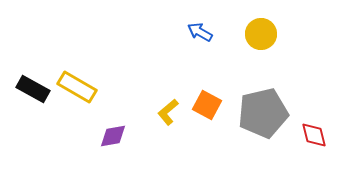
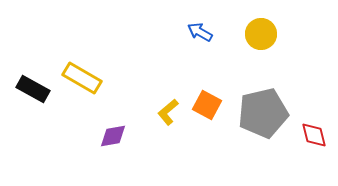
yellow rectangle: moved 5 px right, 9 px up
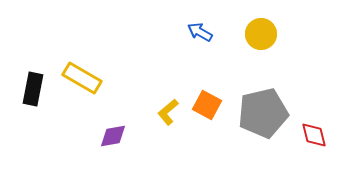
black rectangle: rotated 72 degrees clockwise
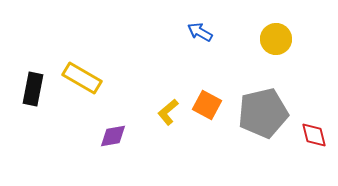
yellow circle: moved 15 px right, 5 px down
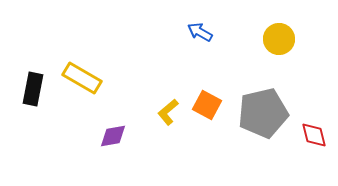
yellow circle: moved 3 px right
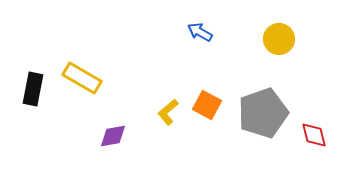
gray pentagon: rotated 6 degrees counterclockwise
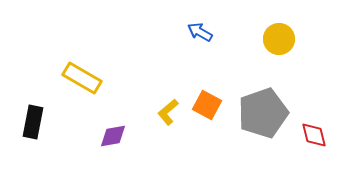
black rectangle: moved 33 px down
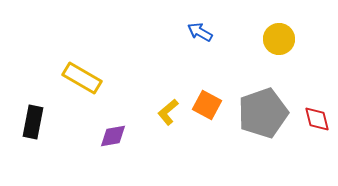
red diamond: moved 3 px right, 16 px up
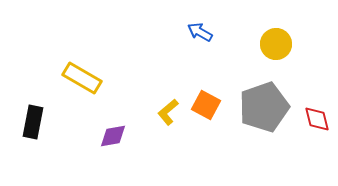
yellow circle: moved 3 px left, 5 px down
orange square: moved 1 px left
gray pentagon: moved 1 px right, 6 px up
